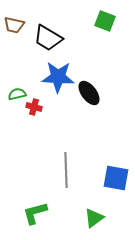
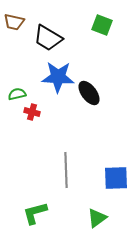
green square: moved 3 px left, 4 px down
brown trapezoid: moved 3 px up
red cross: moved 2 px left, 5 px down
blue square: rotated 12 degrees counterclockwise
green triangle: moved 3 px right
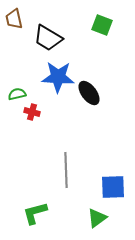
brown trapezoid: moved 3 px up; rotated 65 degrees clockwise
blue square: moved 3 px left, 9 px down
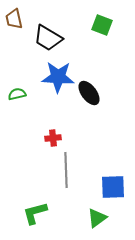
red cross: moved 21 px right, 26 px down; rotated 21 degrees counterclockwise
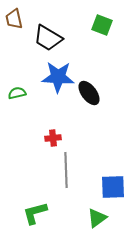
green semicircle: moved 1 px up
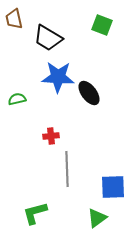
green semicircle: moved 6 px down
red cross: moved 2 px left, 2 px up
gray line: moved 1 px right, 1 px up
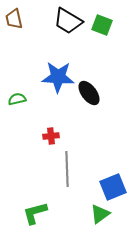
black trapezoid: moved 20 px right, 17 px up
blue square: rotated 20 degrees counterclockwise
green triangle: moved 3 px right, 4 px up
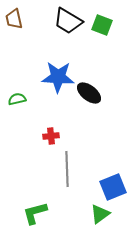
black ellipse: rotated 15 degrees counterclockwise
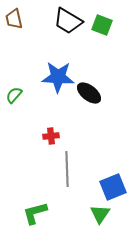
green semicircle: moved 3 px left, 4 px up; rotated 36 degrees counterclockwise
green triangle: rotated 20 degrees counterclockwise
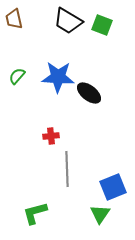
green semicircle: moved 3 px right, 19 px up
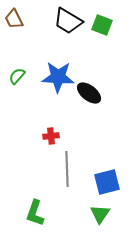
brown trapezoid: rotated 15 degrees counterclockwise
blue square: moved 6 px left, 5 px up; rotated 8 degrees clockwise
green L-shape: rotated 56 degrees counterclockwise
